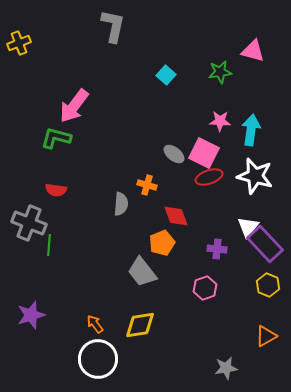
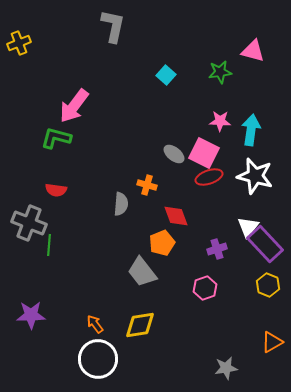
purple cross: rotated 24 degrees counterclockwise
purple star: rotated 16 degrees clockwise
orange triangle: moved 6 px right, 6 px down
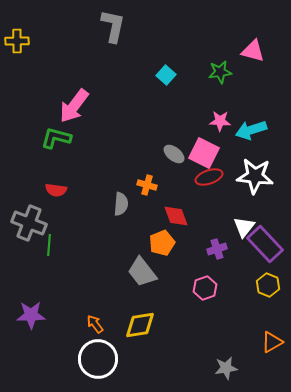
yellow cross: moved 2 px left, 2 px up; rotated 20 degrees clockwise
cyan arrow: rotated 116 degrees counterclockwise
white star: rotated 9 degrees counterclockwise
white triangle: moved 4 px left
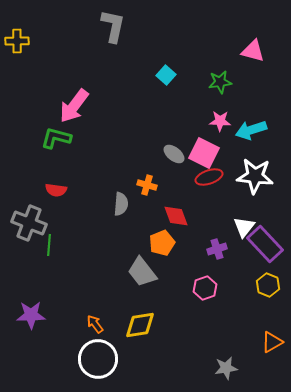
green star: moved 10 px down
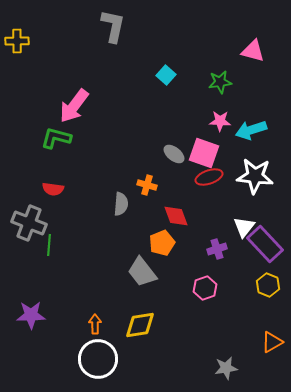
pink square: rotated 8 degrees counterclockwise
red semicircle: moved 3 px left, 1 px up
orange arrow: rotated 36 degrees clockwise
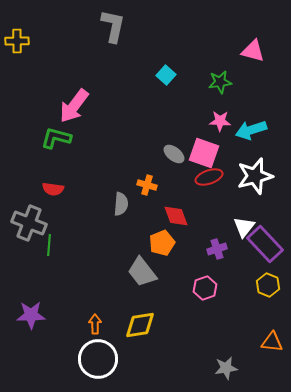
white star: rotated 21 degrees counterclockwise
orange triangle: rotated 35 degrees clockwise
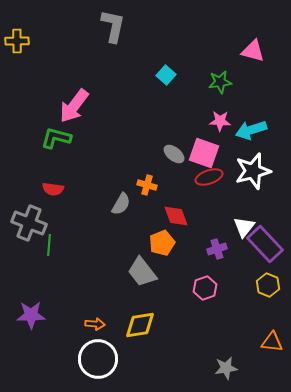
white star: moved 2 px left, 5 px up
gray semicircle: rotated 25 degrees clockwise
orange arrow: rotated 96 degrees clockwise
